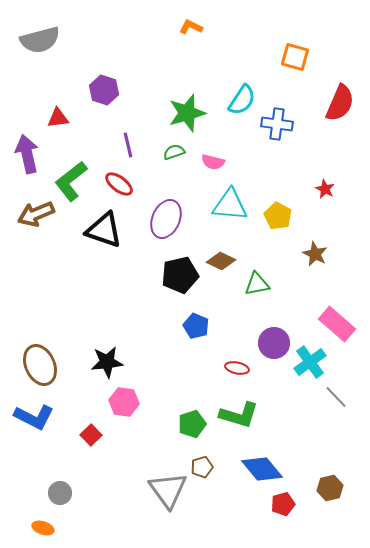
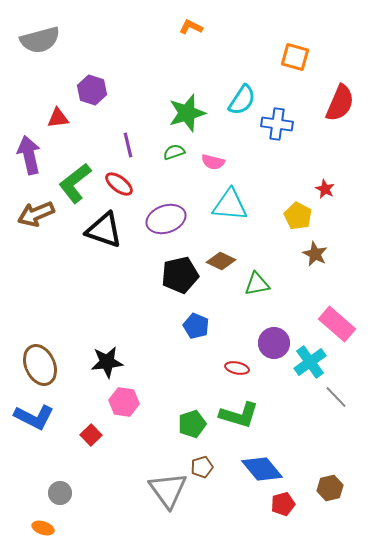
purple hexagon at (104, 90): moved 12 px left
purple arrow at (27, 154): moved 2 px right, 1 px down
green L-shape at (71, 181): moved 4 px right, 2 px down
yellow pentagon at (278, 216): moved 20 px right
purple ellipse at (166, 219): rotated 48 degrees clockwise
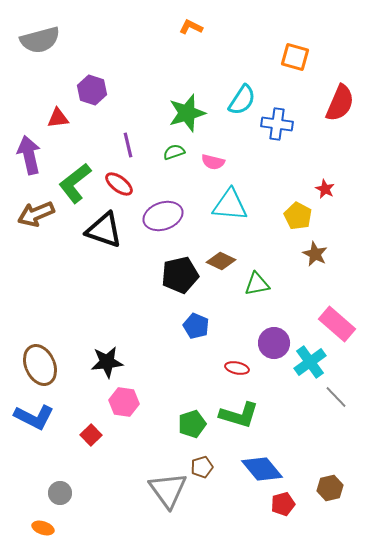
purple ellipse at (166, 219): moved 3 px left, 3 px up
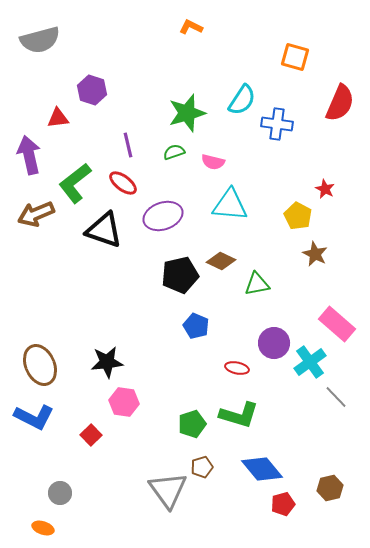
red ellipse at (119, 184): moved 4 px right, 1 px up
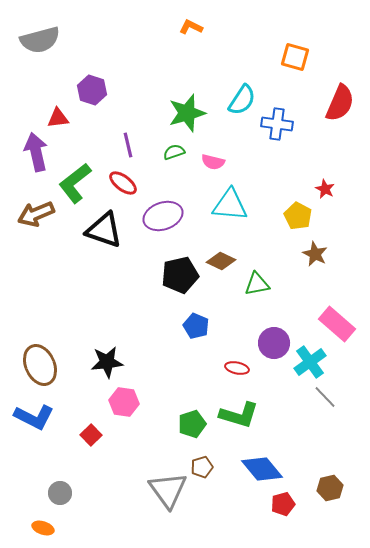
purple arrow at (29, 155): moved 7 px right, 3 px up
gray line at (336, 397): moved 11 px left
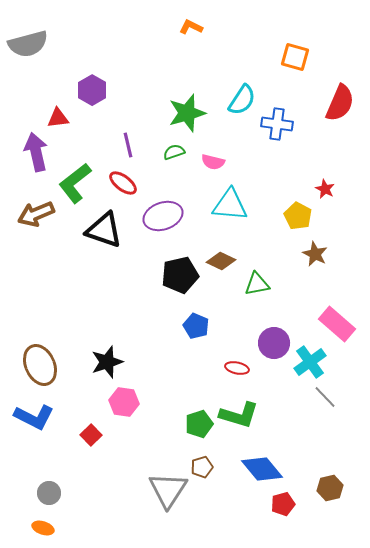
gray semicircle at (40, 40): moved 12 px left, 4 px down
purple hexagon at (92, 90): rotated 12 degrees clockwise
black star at (107, 362): rotated 12 degrees counterclockwise
green pentagon at (192, 424): moved 7 px right
gray triangle at (168, 490): rotated 9 degrees clockwise
gray circle at (60, 493): moved 11 px left
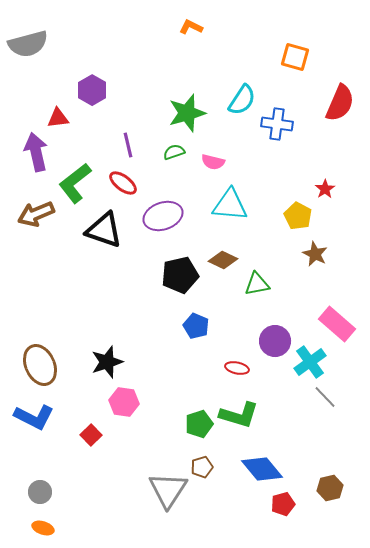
red star at (325, 189): rotated 12 degrees clockwise
brown diamond at (221, 261): moved 2 px right, 1 px up
purple circle at (274, 343): moved 1 px right, 2 px up
gray circle at (49, 493): moved 9 px left, 1 px up
